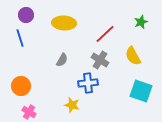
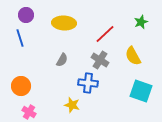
blue cross: rotated 12 degrees clockwise
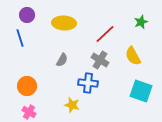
purple circle: moved 1 px right
orange circle: moved 6 px right
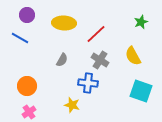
red line: moved 9 px left
blue line: rotated 42 degrees counterclockwise
pink cross: rotated 24 degrees clockwise
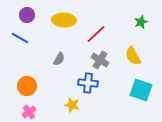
yellow ellipse: moved 3 px up
gray semicircle: moved 3 px left, 1 px up
cyan square: moved 1 px up
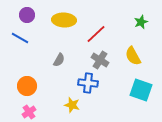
gray semicircle: moved 1 px down
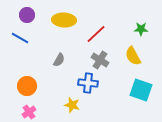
green star: moved 7 px down; rotated 24 degrees clockwise
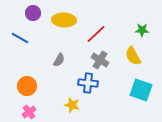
purple circle: moved 6 px right, 2 px up
green star: moved 1 px right, 1 px down
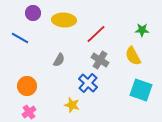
blue cross: rotated 36 degrees clockwise
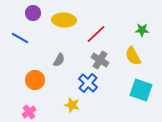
orange circle: moved 8 px right, 6 px up
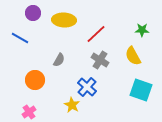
blue cross: moved 1 px left, 4 px down
yellow star: rotated 14 degrees clockwise
